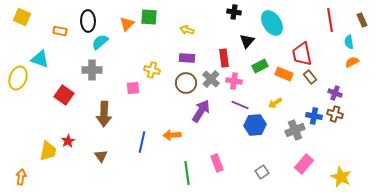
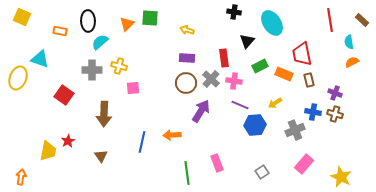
green square at (149, 17): moved 1 px right, 1 px down
brown rectangle at (362, 20): rotated 24 degrees counterclockwise
yellow cross at (152, 70): moved 33 px left, 4 px up
brown rectangle at (310, 77): moved 1 px left, 3 px down; rotated 24 degrees clockwise
blue cross at (314, 116): moved 1 px left, 4 px up
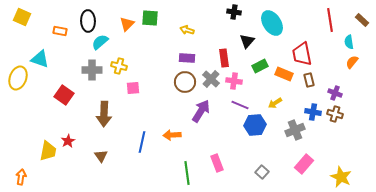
orange semicircle at (352, 62): rotated 24 degrees counterclockwise
brown circle at (186, 83): moved 1 px left, 1 px up
gray square at (262, 172): rotated 16 degrees counterclockwise
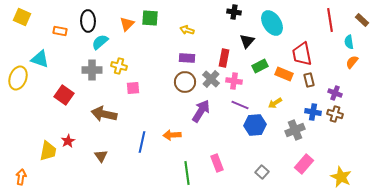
red rectangle at (224, 58): rotated 18 degrees clockwise
brown arrow at (104, 114): rotated 100 degrees clockwise
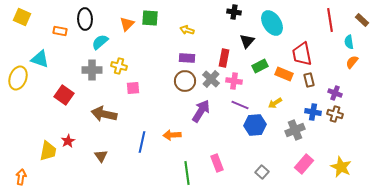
black ellipse at (88, 21): moved 3 px left, 2 px up
brown circle at (185, 82): moved 1 px up
yellow star at (341, 177): moved 10 px up
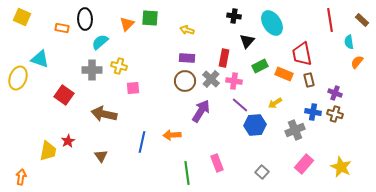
black cross at (234, 12): moved 4 px down
orange rectangle at (60, 31): moved 2 px right, 3 px up
orange semicircle at (352, 62): moved 5 px right
purple line at (240, 105): rotated 18 degrees clockwise
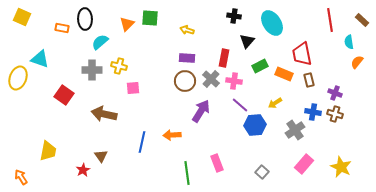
gray cross at (295, 130): rotated 12 degrees counterclockwise
red star at (68, 141): moved 15 px right, 29 px down
orange arrow at (21, 177): rotated 42 degrees counterclockwise
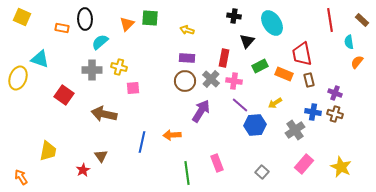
yellow cross at (119, 66): moved 1 px down
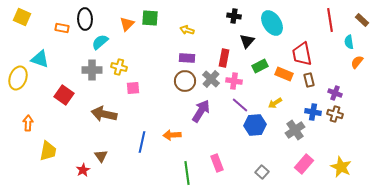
orange arrow at (21, 177): moved 7 px right, 54 px up; rotated 35 degrees clockwise
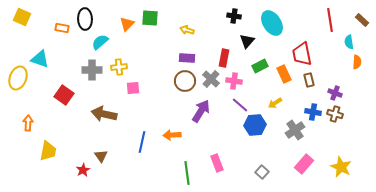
orange semicircle at (357, 62): rotated 144 degrees clockwise
yellow cross at (119, 67): rotated 21 degrees counterclockwise
orange rectangle at (284, 74): rotated 42 degrees clockwise
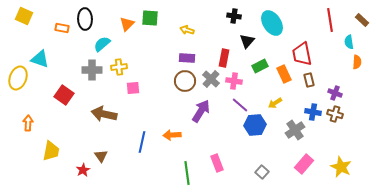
yellow square at (22, 17): moved 2 px right, 1 px up
cyan semicircle at (100, 42): moved 2 px right, 2 px down
yellow trapezoid at (48, 151): moved 3 px right
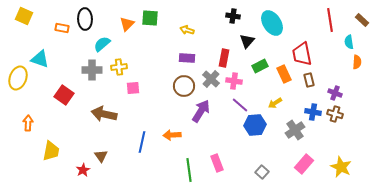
black cross at (234, 16): moved 1 px left
brown circle at (185, 81): moved 1 px left, 5 px down
green line at (187, 173): moved 2 px right, 3 px up
